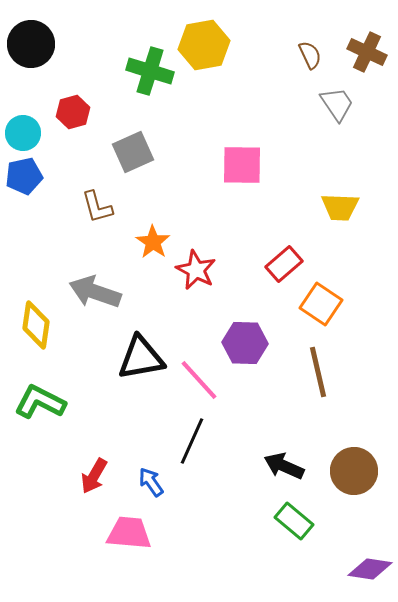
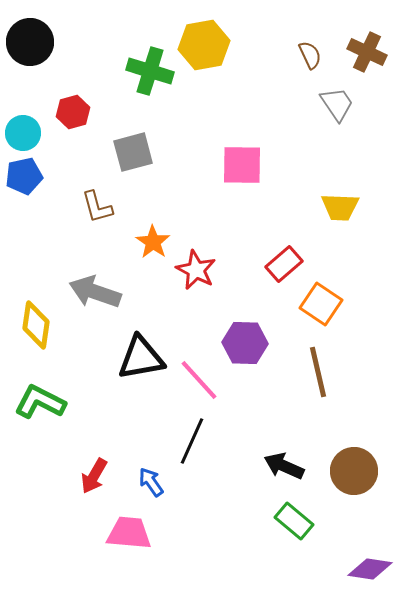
black circle: moved 1 px left, 2 px up
gray square: rotated 9 degrees clockwise
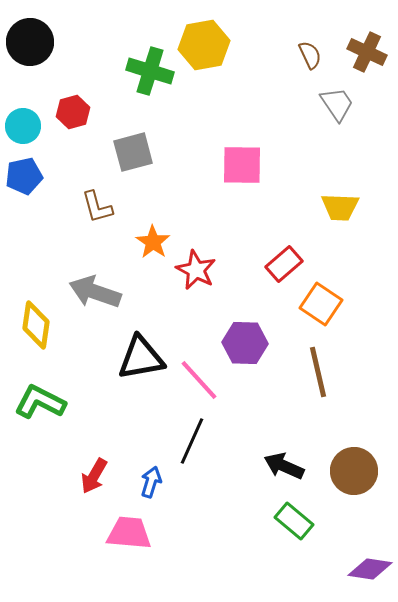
cyan circle: moved 7 px up
blue arrow: rotated 52 degrees clockwise
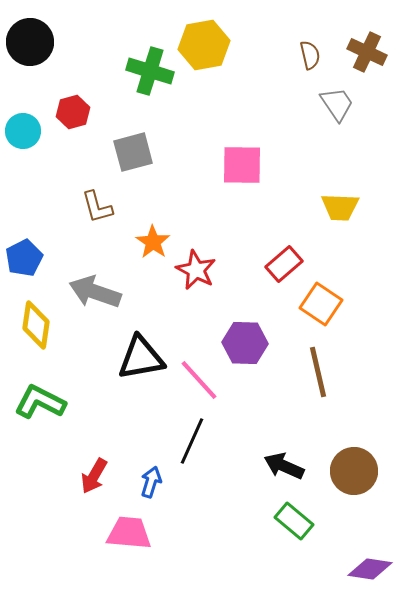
brown semicircle: rotated 12 degrees clockwise
cyan circle: moved 5 px down
blue pentagon: moved 82 px down; rotated 15 degrees counterclockwise
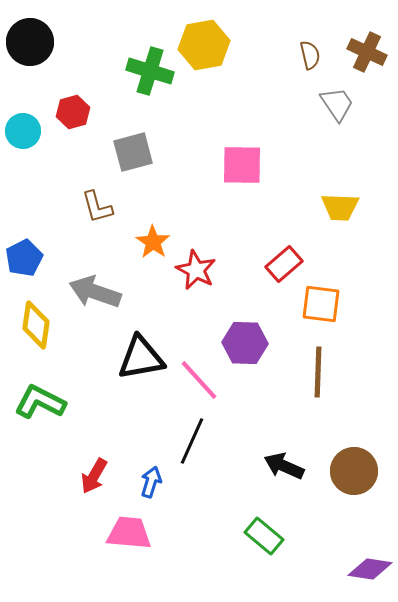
orange square: rotated 27 degrees counterclockwise
brown line: rotated 15 degrees clockwise
green rectangle: moved 30 px left, 15 px down
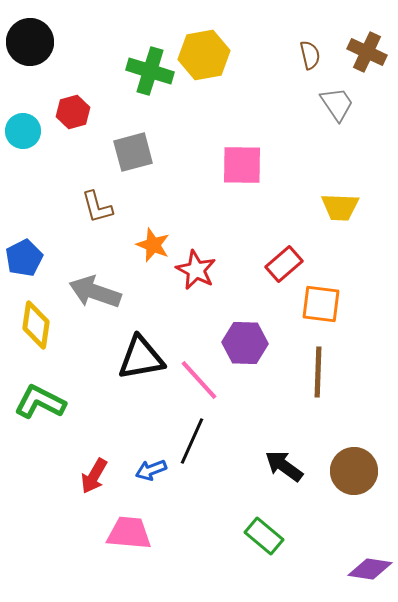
yellow hexagon: moved 10 px down
orange star: moved 3 px down; rotated 12 degrees counterclockwise
black arrow: rotated 12 degrees clockwise
blue arrow: moved 12 px up; rotated 128 degrees counterclockwise
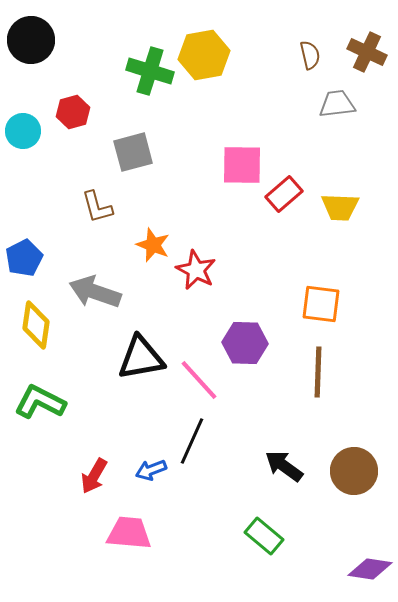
black circle: moved 1 px right, 2 px up
gray trapezoid: rotated 63 degrees counterclockwise
red rectangle: moved 70 px up
